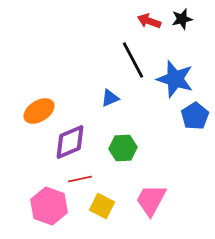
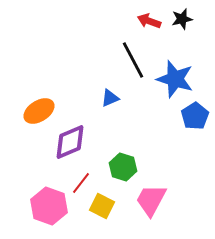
green hexagon: moved 19 px down; rotated 20 degrees clockwise
red line: moved 1 px right, 4 px down; rotated 40 degrees counterclockwise
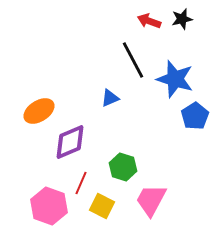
red line: rotated 15 degrees counterclockwise
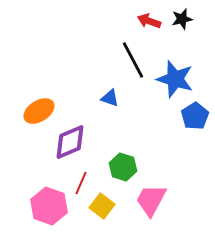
blue triangle: rotated 42 degrees clockwise
yellow square: rotated 10 degrees clockwise
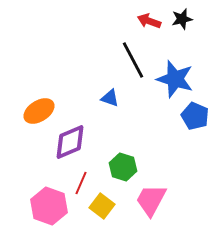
blue pentagon: rotated 16 degrees counterclockwise
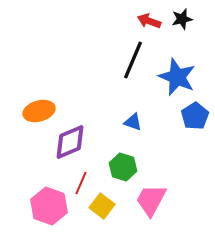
black line: rotated 51 degrees clockwise
blue star: moved 2 px right, 2 px up; rotated 6 degrees clockwise
blue triangle: moved 23 px right, 24 px down
orange ellipse: rotated 16 degrees clockwise
blue pentagon: rotated 16 degrees clockwise
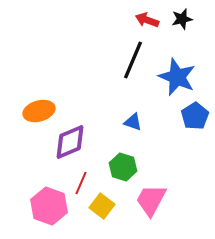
red arrow: moved 2 px left, 1 px up
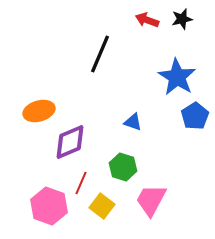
black line: moved 33 px left, 6 px up
blue star: rotated 9 degrees clockwise
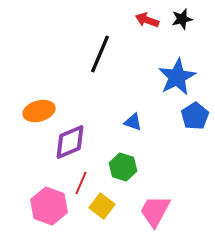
blue star: rotated 12 degrees clockwise
pink trapezoid: moved 4 px right, 11 px down
